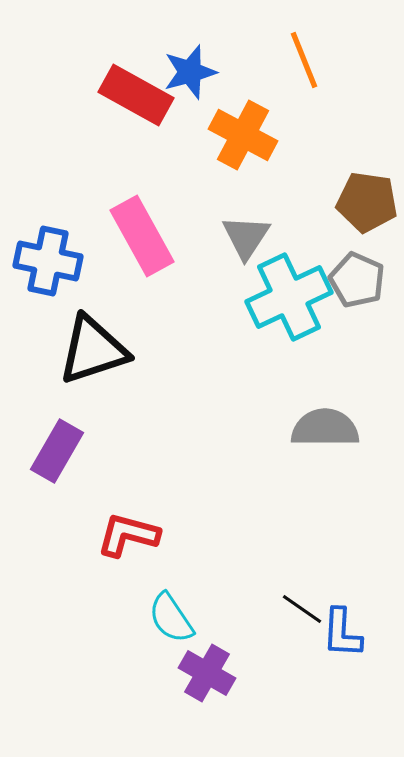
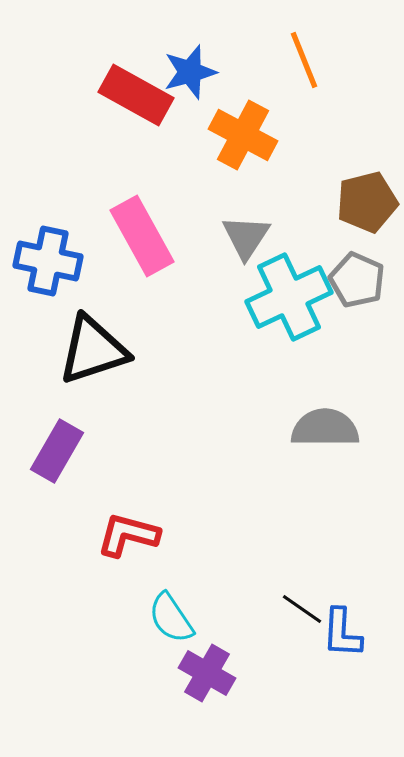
brown pentagon: rotated 22 degrees counterclockwise
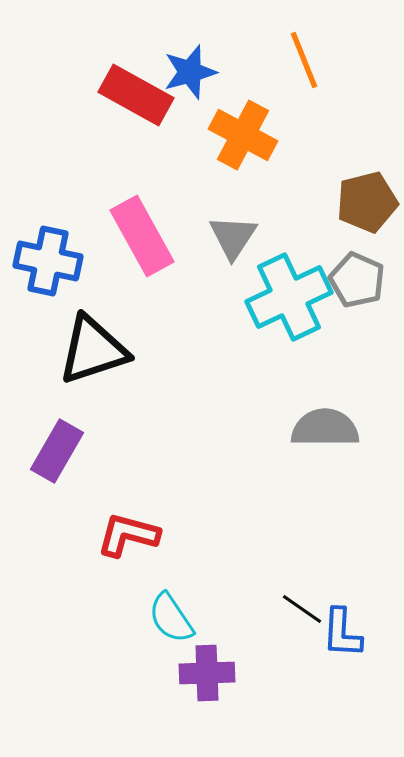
gray triangle: moved 13 px left
purple cross: rotated 32 degrees counterclockwise
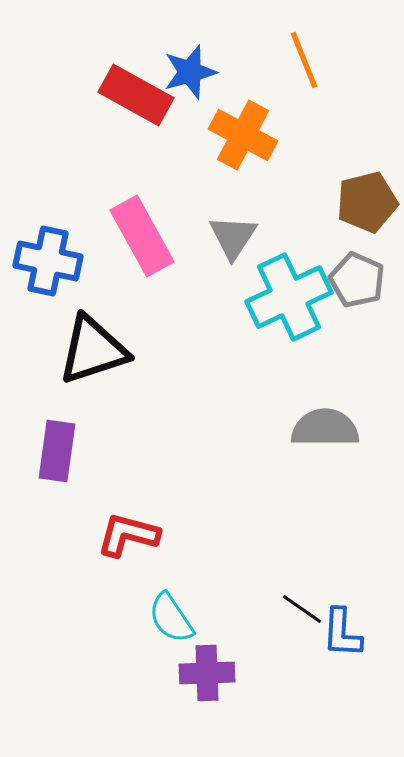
purple rectangle: rotated 22 degrees counterclockwise
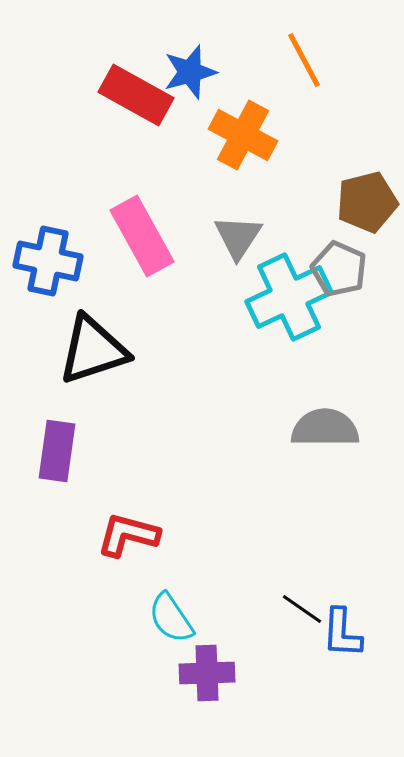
orange line: rotated 6 degrees counterclockwise
gray triangle: moved 5 px right
gray pentagon: moved 18 px left, 11 px up
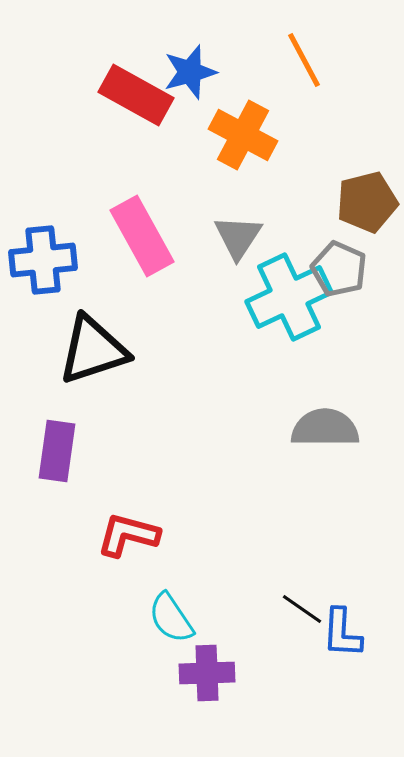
blue cross: moved 5 px left, 1 px up; rotated 18 degrees counterclockwise
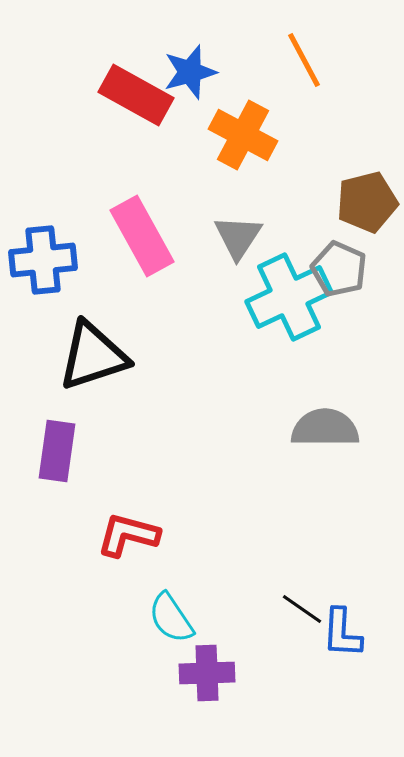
black triangle: moved 6 px down
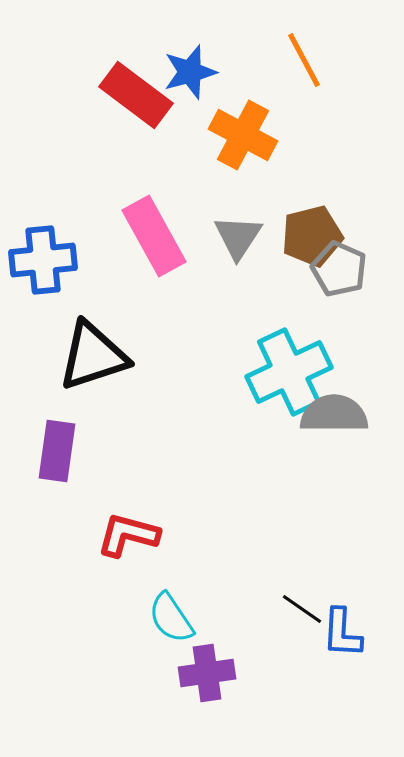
red rectangle: rotated 8 degrees clockwise
brown pentagon: moved 55 px left, 34 px down
pink rectangle: moved 12 px right
cyan cross: moved 75 px down
gray semicircle: moved 9 px right, 14 px up
purple cross: rotated 6 degrees counterclockwise
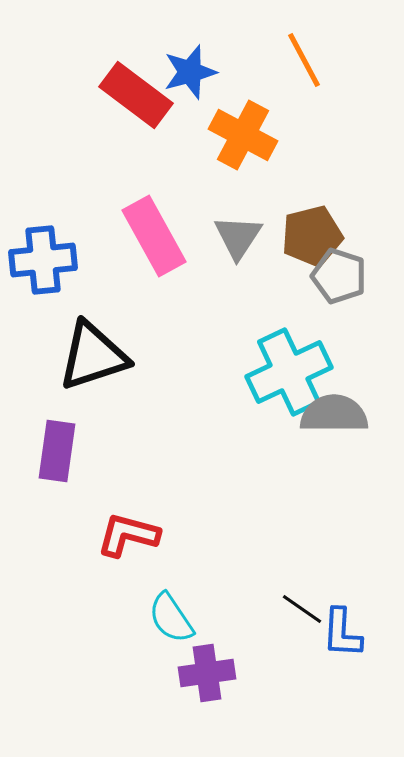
gray pentagon: moved 7 px down; rotated 6 degrees counterclockwise
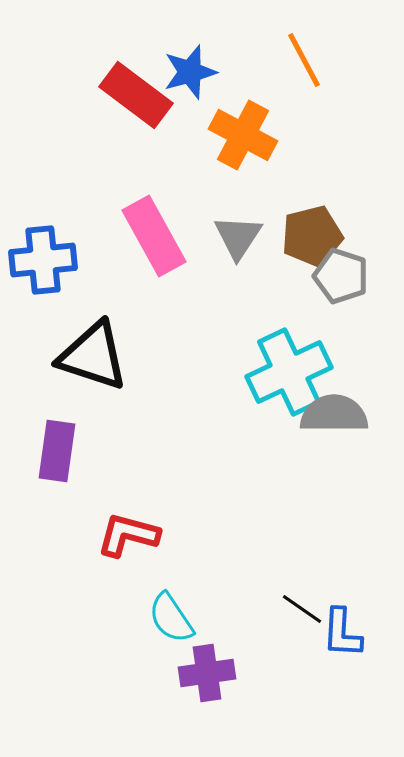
gray pentagon: moved 2 px right
black triangle: rotated 36 degrees clockwise
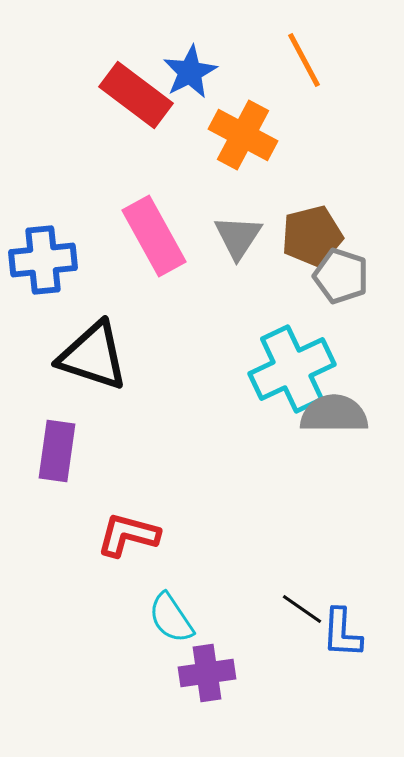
blue star: rotated 12 degrees counterclockwise
cyan cross: moved 3 px right, 3 px up
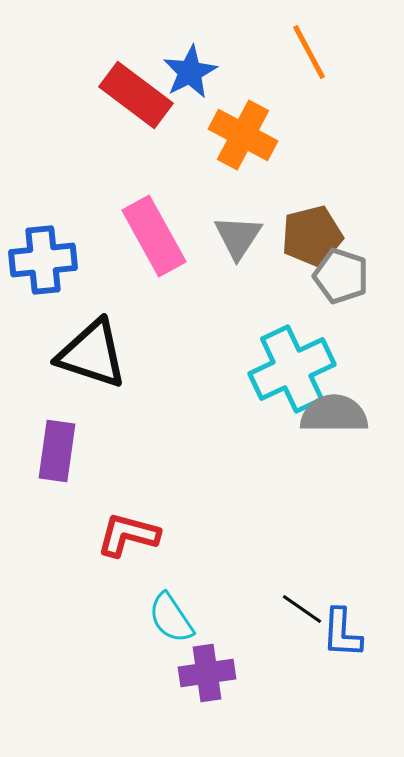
orange line: moved 5 px right, 8 px up
black triangle: moved 1 px left, 2 px up
